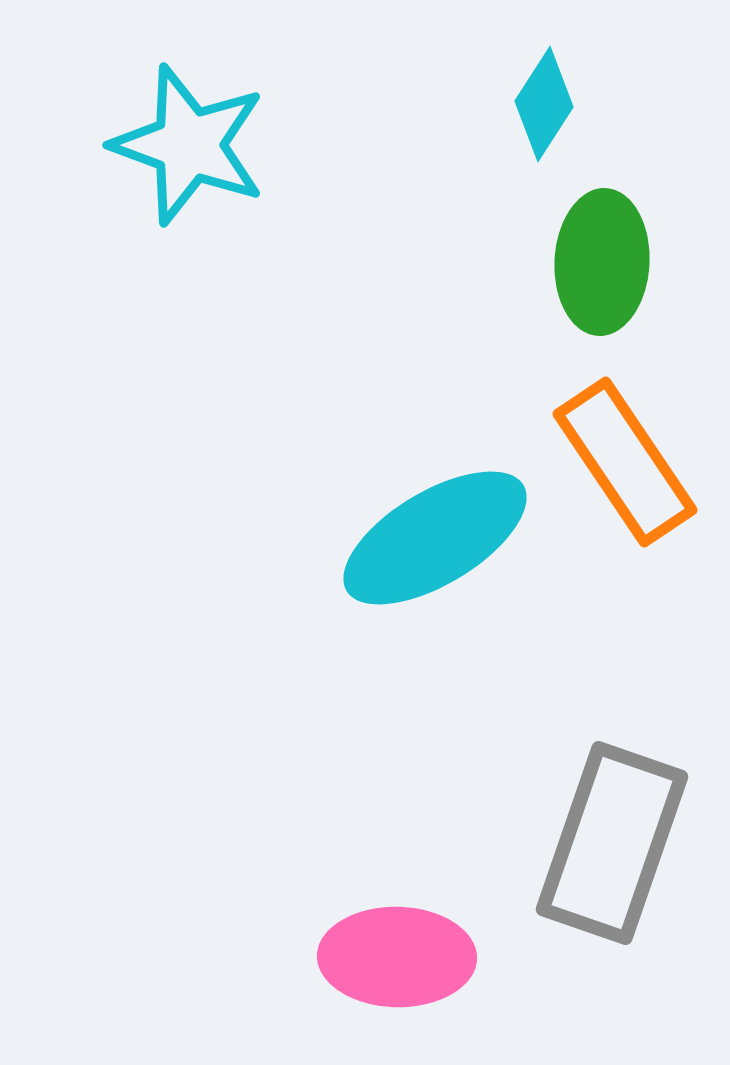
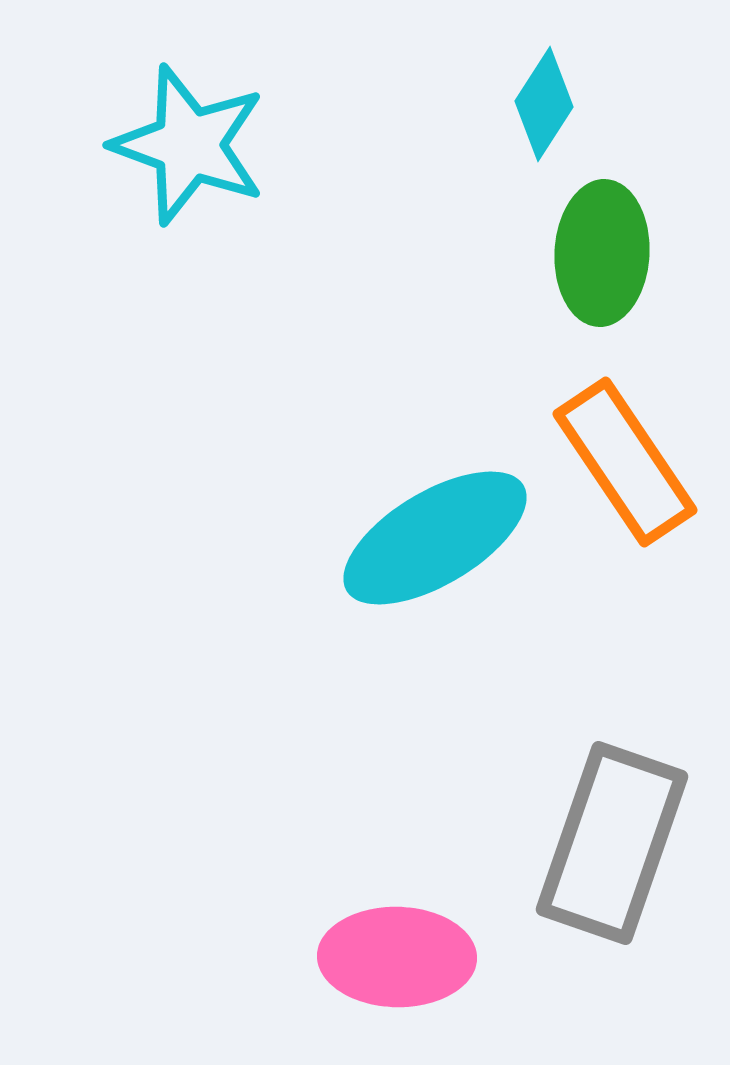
green ellipse: moved 9 px up
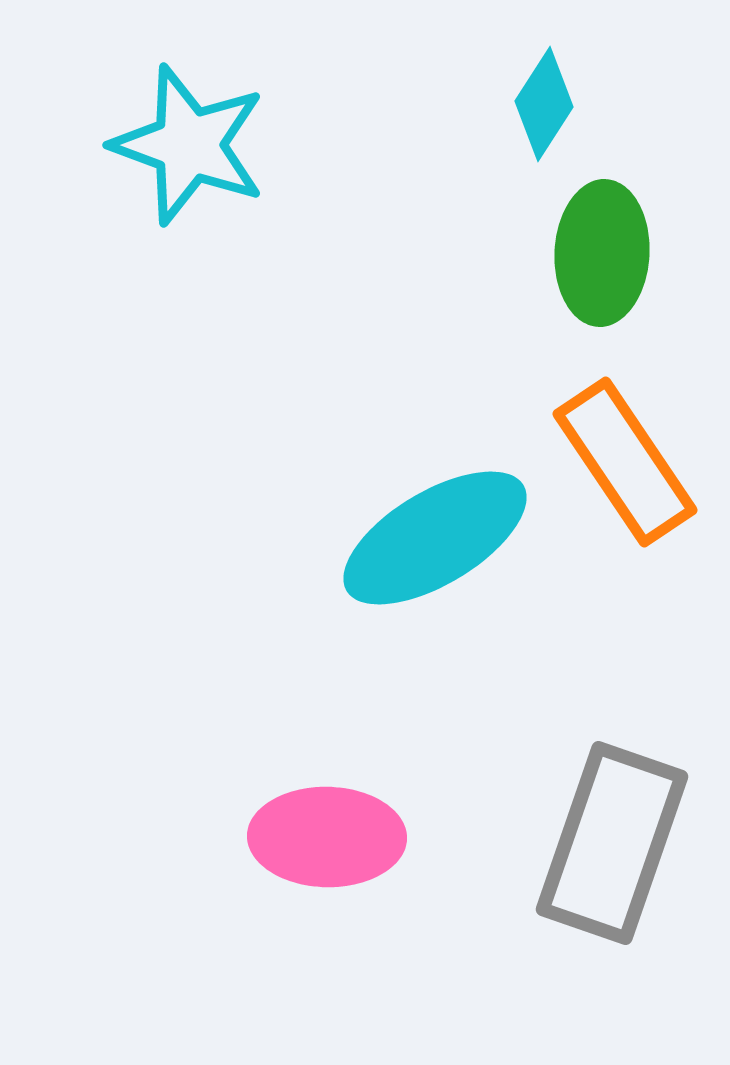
pink ellipse: moved 70 px left, 120 px up
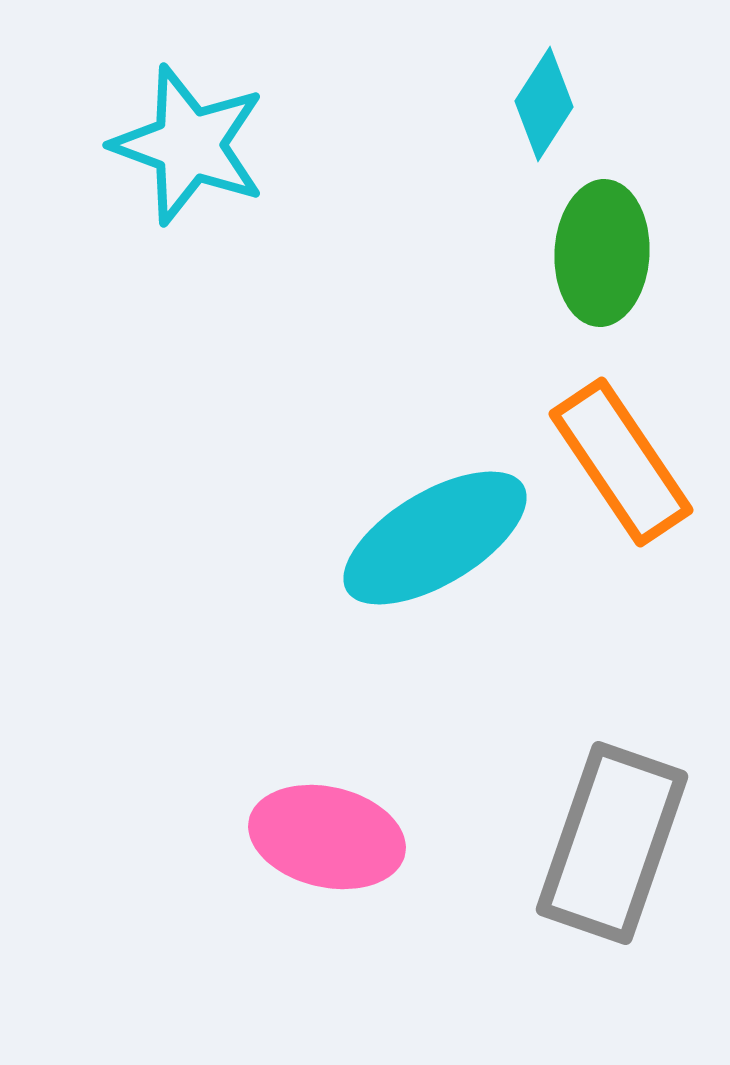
orange rectangle: moved 4 px left
pink ellipse: rotated 12 degrees clockwise
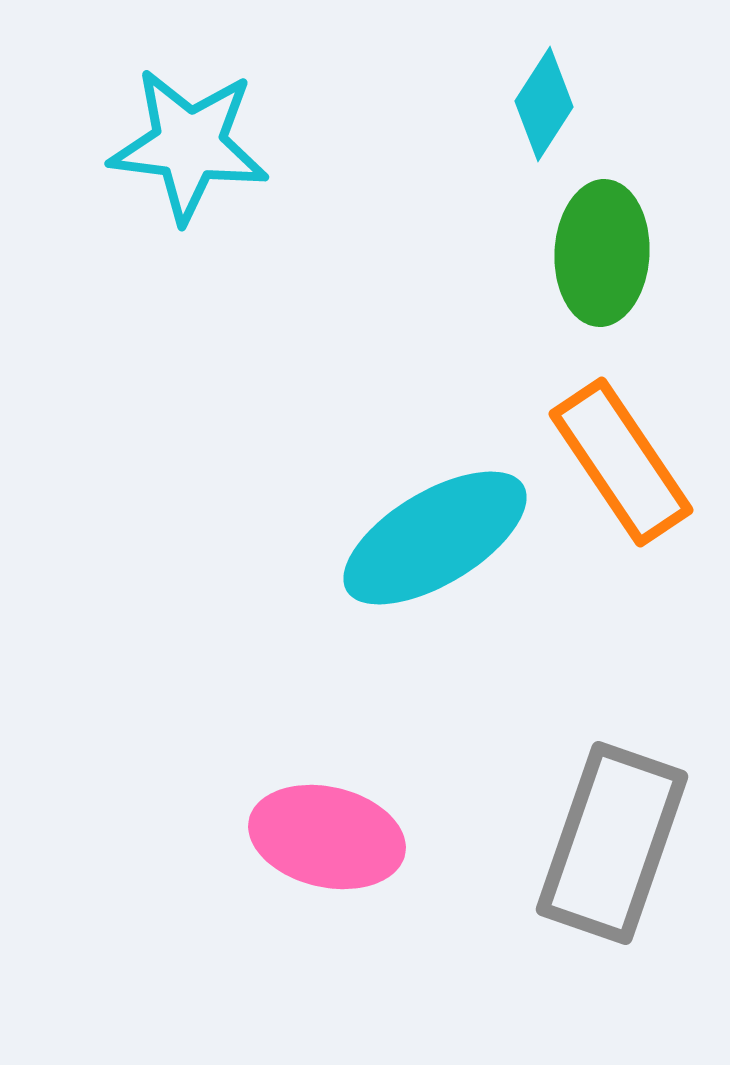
cyan star: rotated 13 degrees counterclockwise
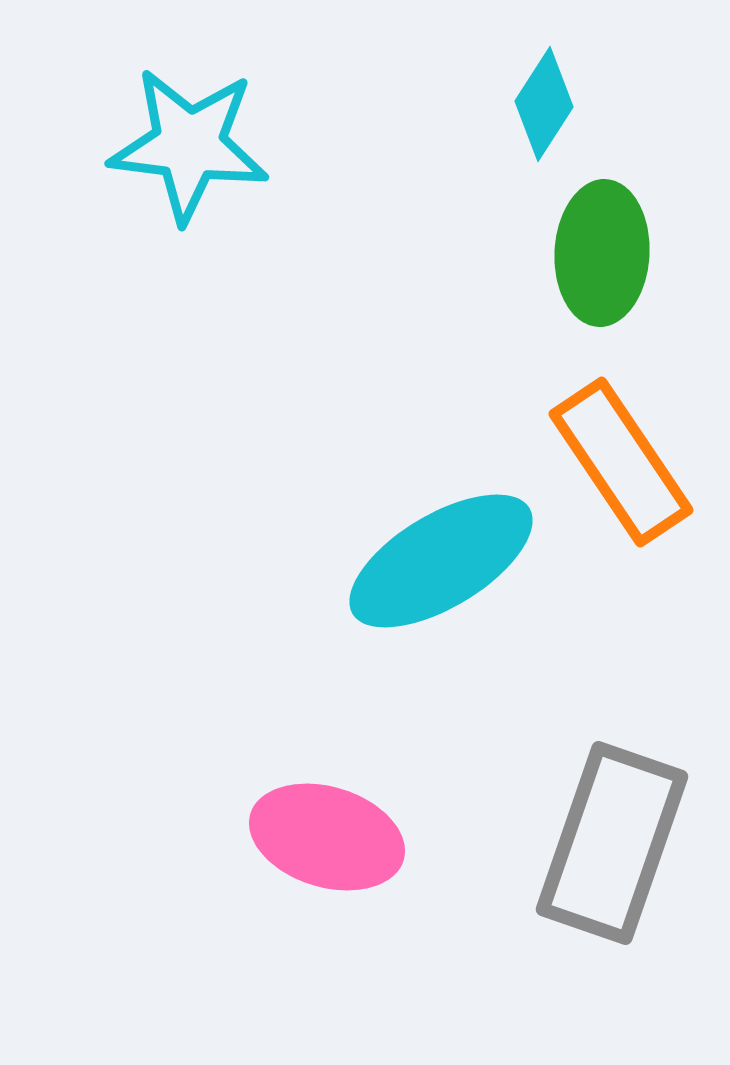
cyan ellipse: moved 6 px right, 23 px down
pink ellipse: rotated 4 degrees clockwise
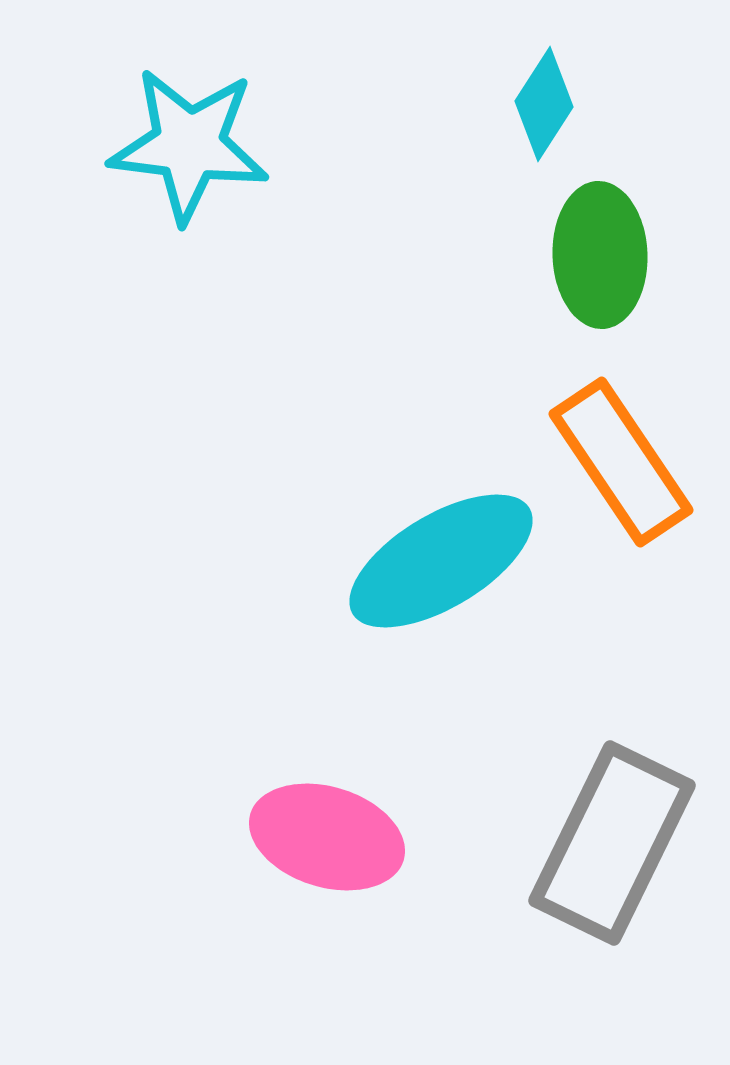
green ellipse: moved 2 px left, 2 px down; rotated 5 degrees counterclockwise
gray rectangle: rotated 7 degrees clockwise
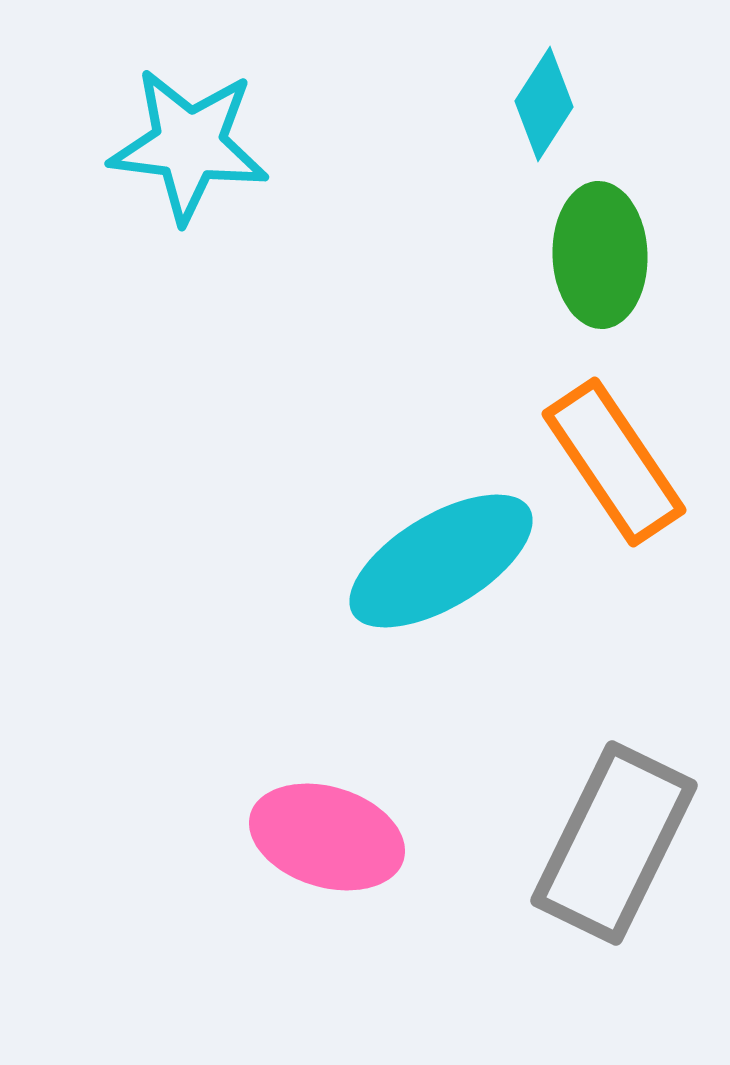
orange rectangle: moved 7 px left
gray rectangle: moved 2 px right
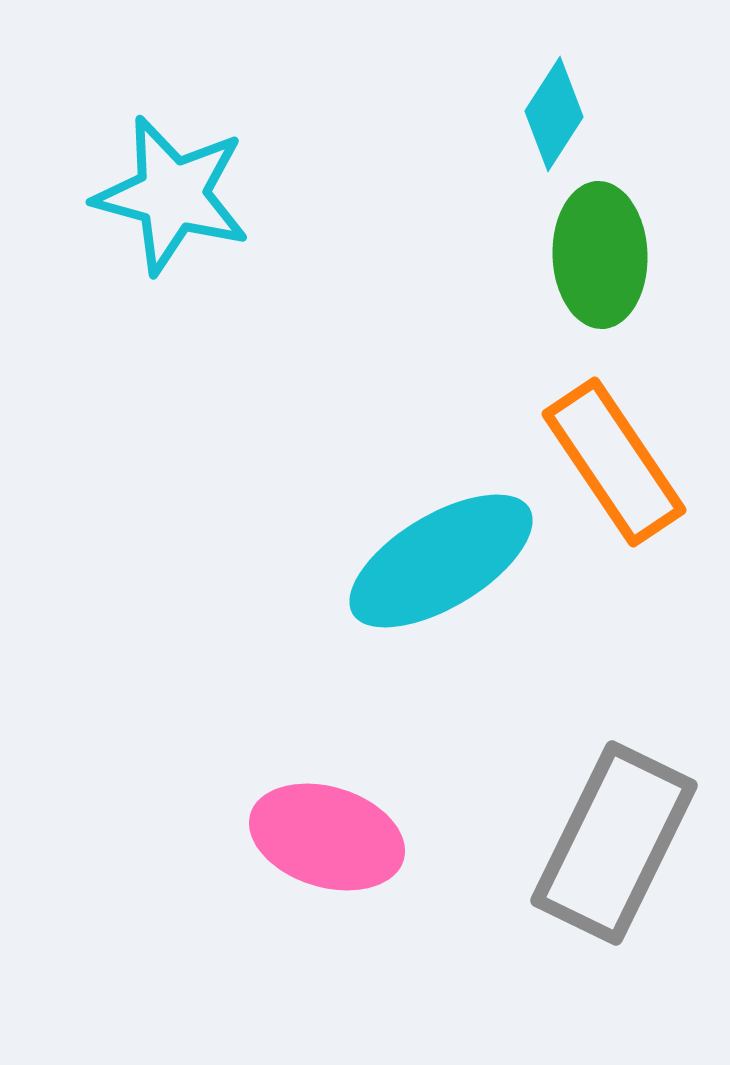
cyan diamond: moved 10 px right, 10 px down
cyan star: moved 17 px left, 50 px down; rotated 8 degrees clockwise
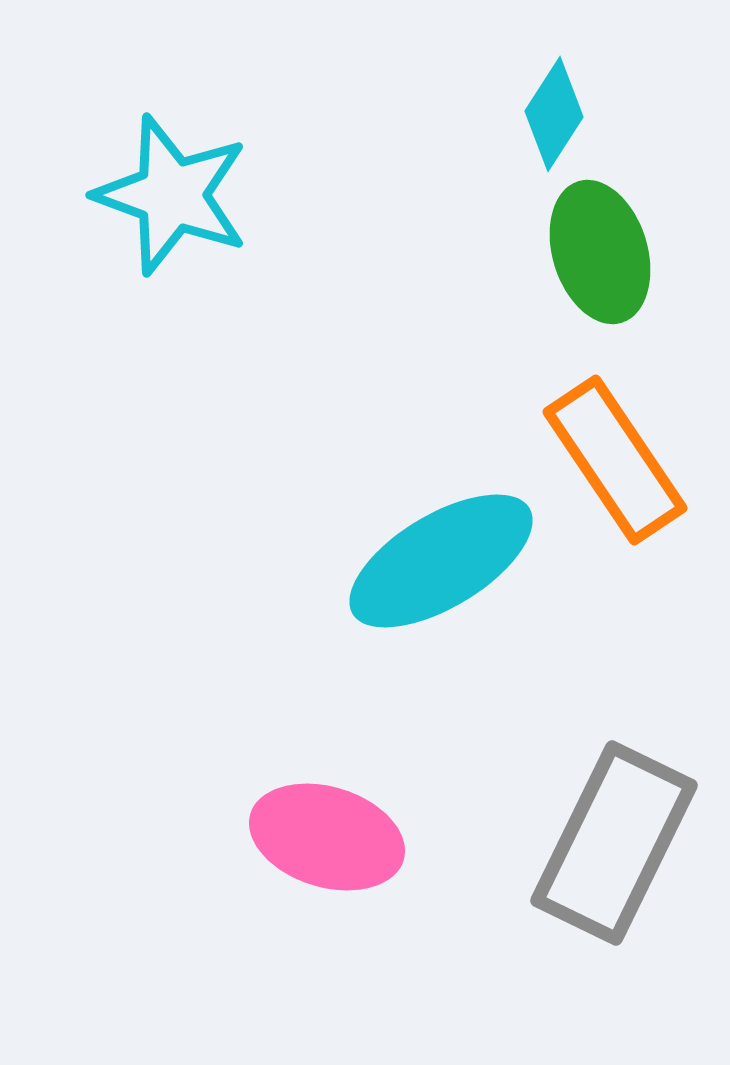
cyan star: rotated 5 degrees clockwise
green ellipse: moved 3 px up; rotated 15 degrees counterclockwise
orange rectangle: moved 1 px right, 2 px up
